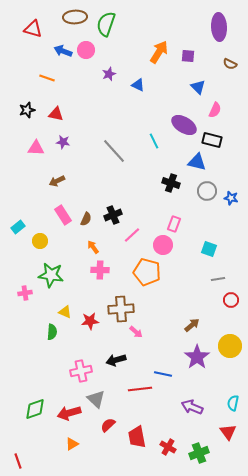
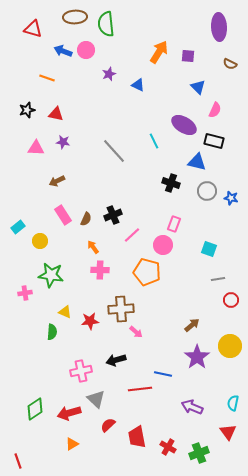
green semicircle at (106, 24): rotated 25 degrees counterclockwise
black rectangle at (212, 140): moved 2 px right, 1 px down
green diamond at (35, 409): rotated 15 degrees counterclockwise
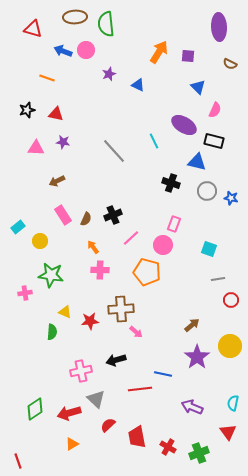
pink line at (132, 235): moved 1 px left, 3 px down
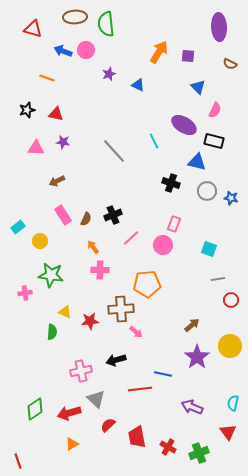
orange pentagon at (147, 272): moved 12 px down; rotated 20 degrees counterclockwise
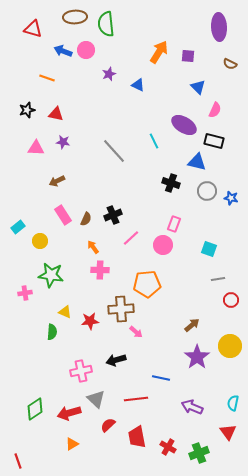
blue line at (163, 374): moved 2 px left, 4 px down
red line at (140, 389): moved 4 px left, 10 px down
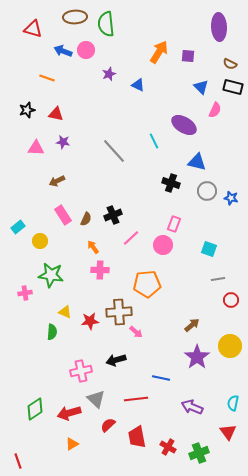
blue triangle at (198, 87): moved 3 px right
black rectangle at (214, 141): moved 19 px right, 54 px up
brown cross at (121, 309): moved 2 px left, 3 px down
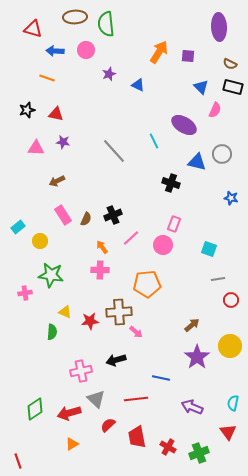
blue arrow at (63, 51): moved 8 px left; rotated 18 degrees counterclockwise
gray circle at (207, 191): moved 15 px right, 37 px up
orange arrow at (93, 247): moved 9 px right
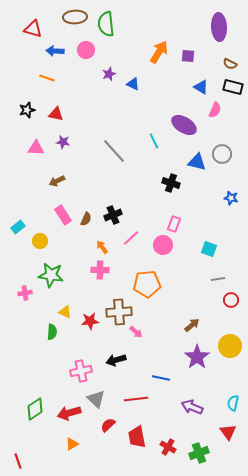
blue triangle at (138, 85): moved 5 px left, 1 px up
blue triangle at (201, 87): rotated 14 degrees counterclockwise
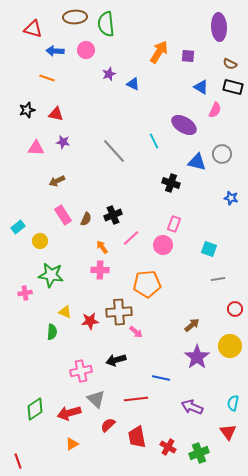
red circle at (231, 300): moved 4 px right, 9 px down
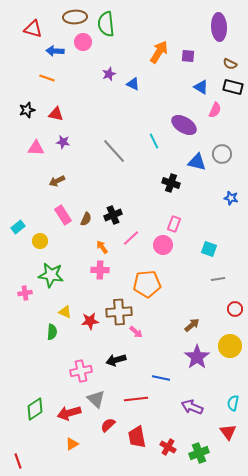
pink circle at (86, 50): moved 3 px left, 8 px up
